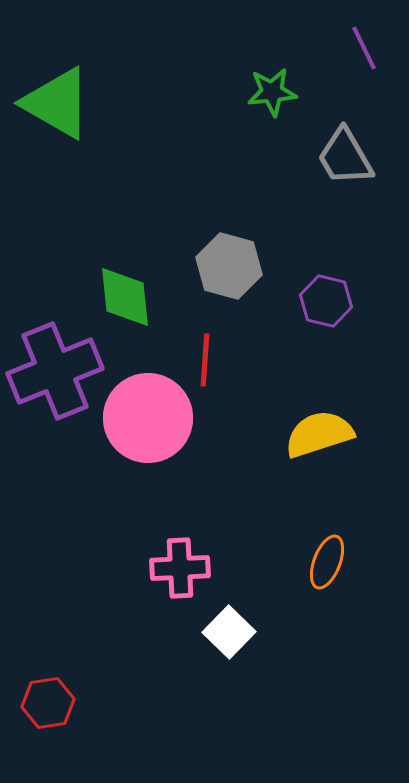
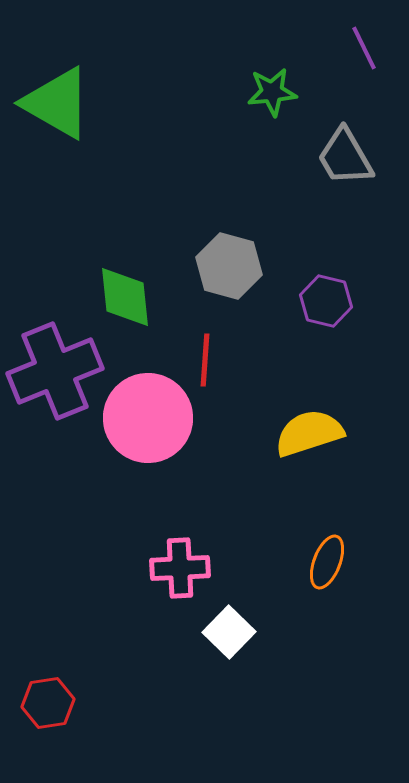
yellow semicircle: moved 10 px left, 1 px up
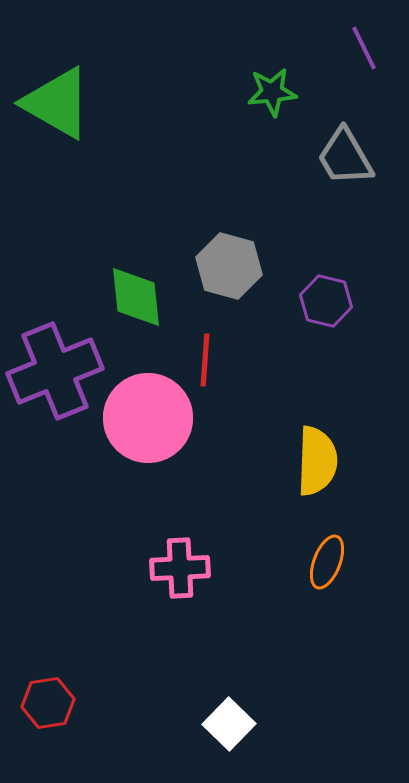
green diamond: moved 11 px right
yellow semicircle: moved 8 px right, 28 px down; rotated 110 degrees clockwise
white square: moved 92 px down
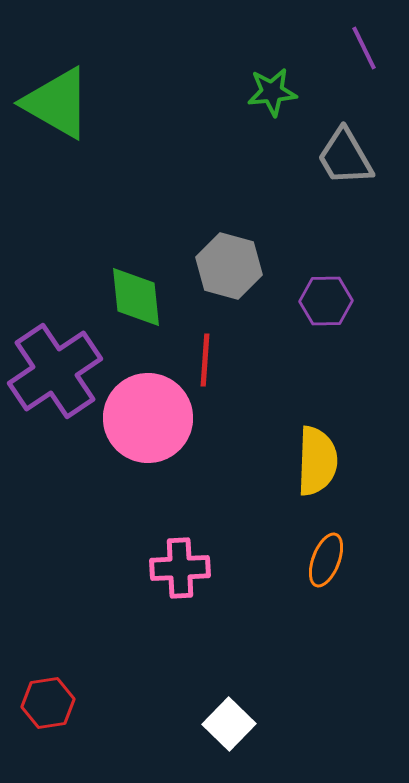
purple hexagon: rotated 15 degrees counterclockwise
purple cross: rotated 12 degrees counterclockwise
orange ellipse: moved 1 px left, 2 px up
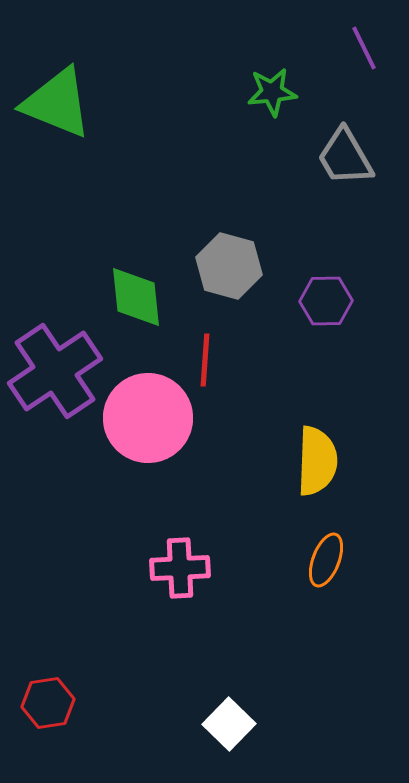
green triangle: rotated 8 degrees counterclockwise
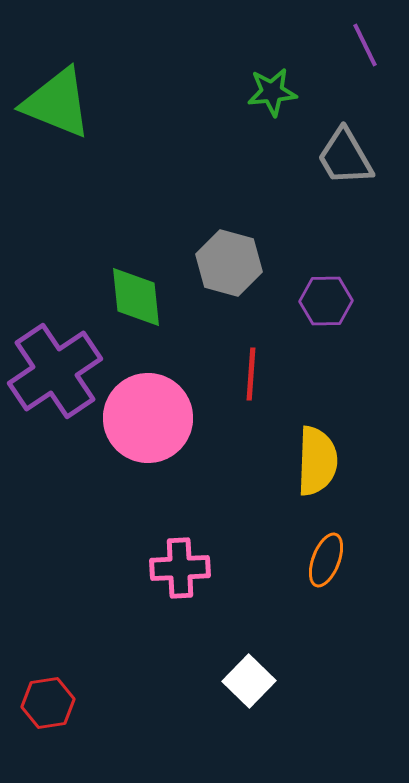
purple line: moved 1 px right, 3 px up
gray hexagon: moved 3 px up
red line: moved 46 px right, 14 px down
white square: moved 20 px right, 43 px up
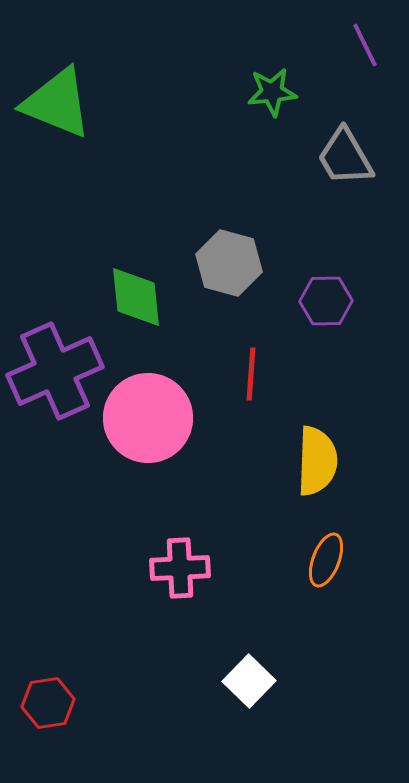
purple cross: rotated 10 degrees clockwise
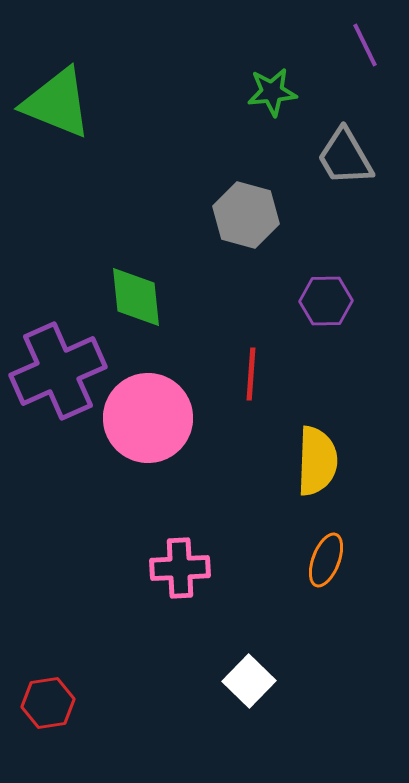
gray hexagon: moved 17 px right, 48 px up
purple cross: moved 3 px right
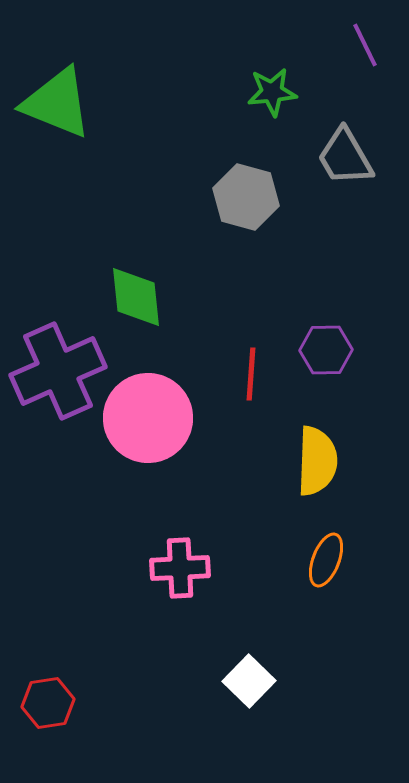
gray hexagon: moved 18 px up
purple hexagon: moved 49 px down
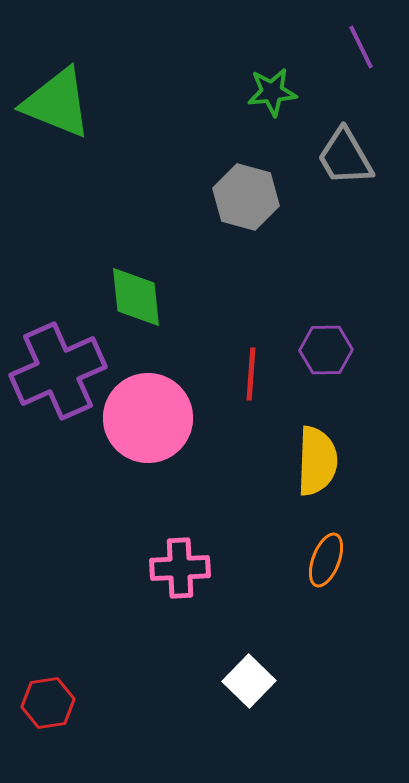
purple line: moved 4 px left, 2 px down
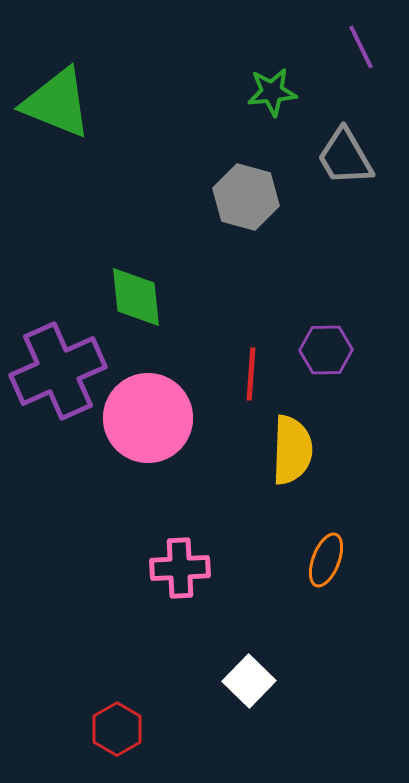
yellow semicircle: moved 25 px left, 11 px up
red hexagon: moved 69 px right, 26 px down; rotated 21 degrees counterclockwise
